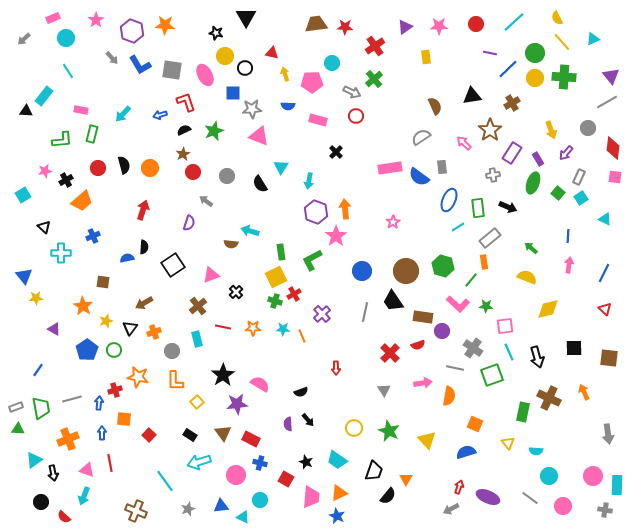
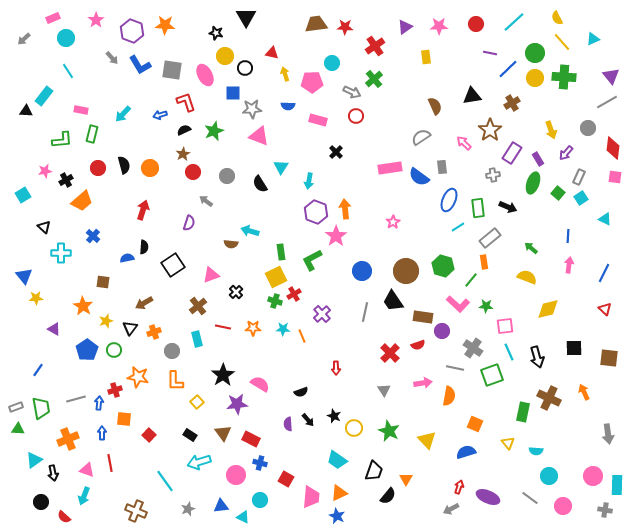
blue cross at (93, 236): rotated 24 degrees counterclockwise
gray line at (72, 399): moved 4 px right
black star at (306, 462): moved 28 px right, 46 px up
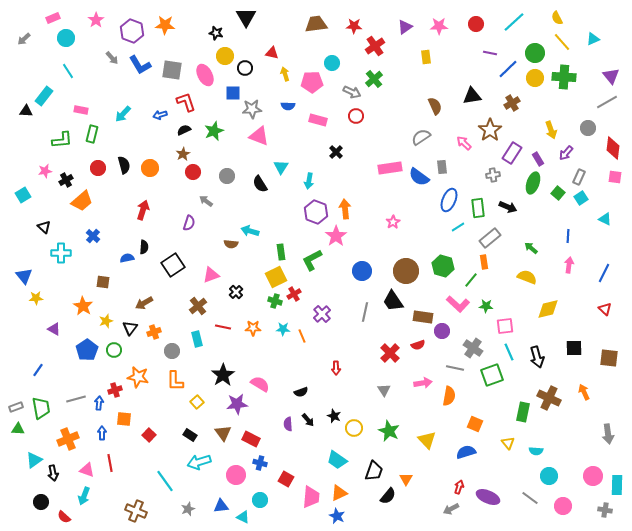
red star at (345, 27): moved 9 px right, 1 px up
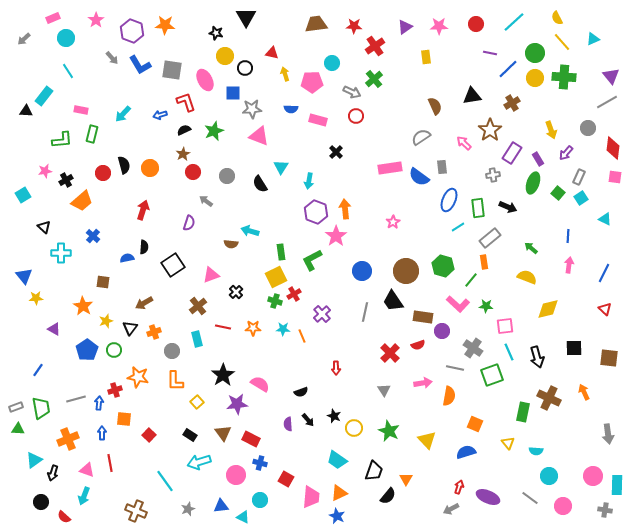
pink ellipse at (205, 75): moved 5 px down
blue semicircle at (288, 106): moved 3 px right, 3 px down
red circle at (98, 168): moved 5 px right, 5 px down
black arrow at (53, 473): rotated 28 degrees clockwise
